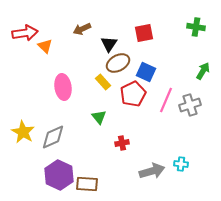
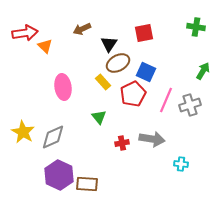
gray arrow: moved 32 px up; rotated 25 degrees clockwise
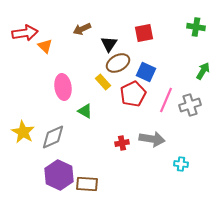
green triangle: moved 14 px left, 6 px up; rotated 21 degrees counterclockwise
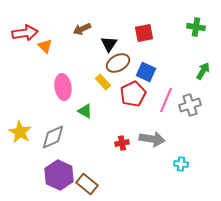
yellow star: moved 3 px left
brown rectangle: rotated 35 degrees clockwise
